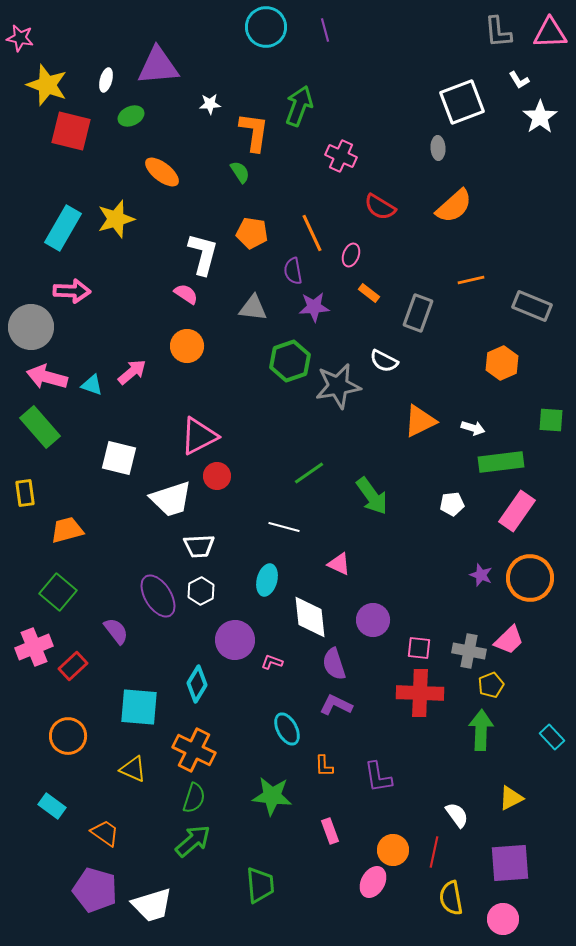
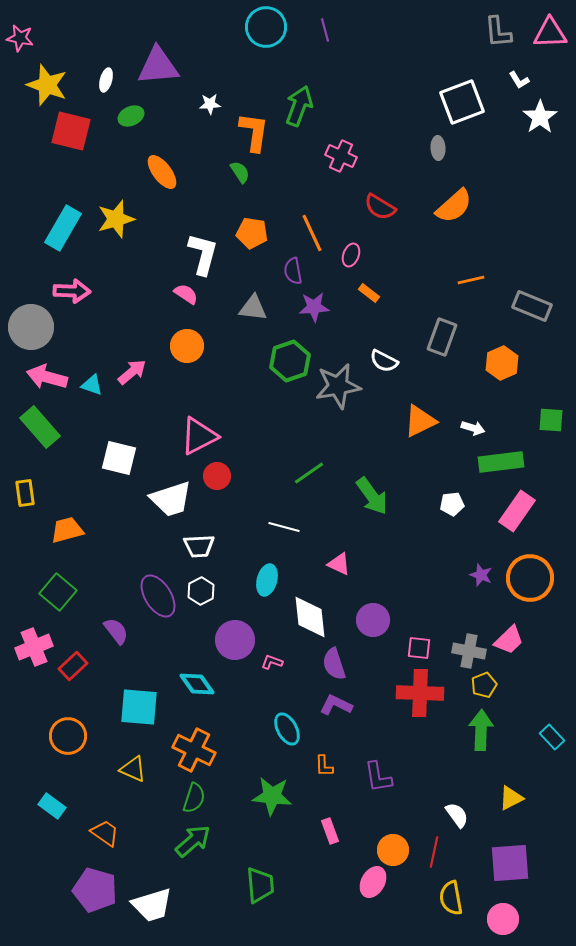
orange ellipse at (162, 172): rotated 15 degrees clockwise
gray rectangle at (418, 313): moved 24 px right, 24 px down
cyan diamond at (197, 684): rotated 66 degrees counterclockwise
yellow pentagon at (491, 685): moved 7 px left
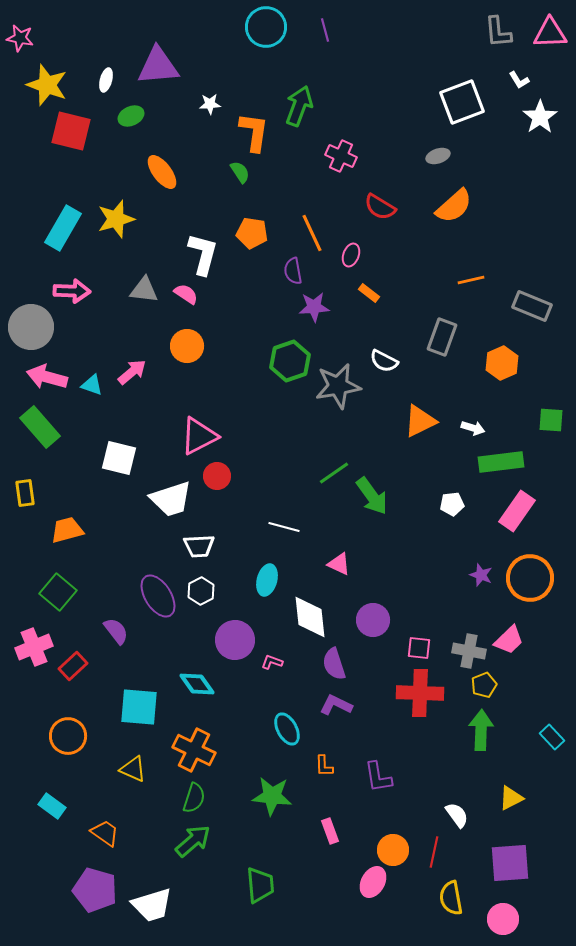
gray ellipse at (438, 148): moved 8 px down; rotated 75 degrees clockwise
gray triangle at (253, 308): moved 109 px left, 18 px up
green line at (309, 473): moved 25 px right
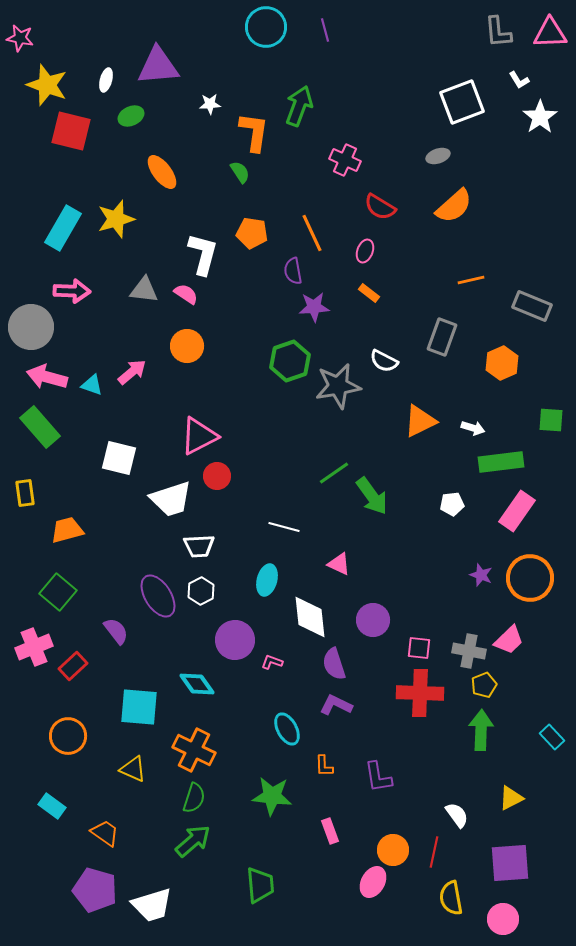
pink cross at (341, 156): moved 4 px right, 4 px down
pink ellipse at (351, 255): moved 14 px right, 4 px up
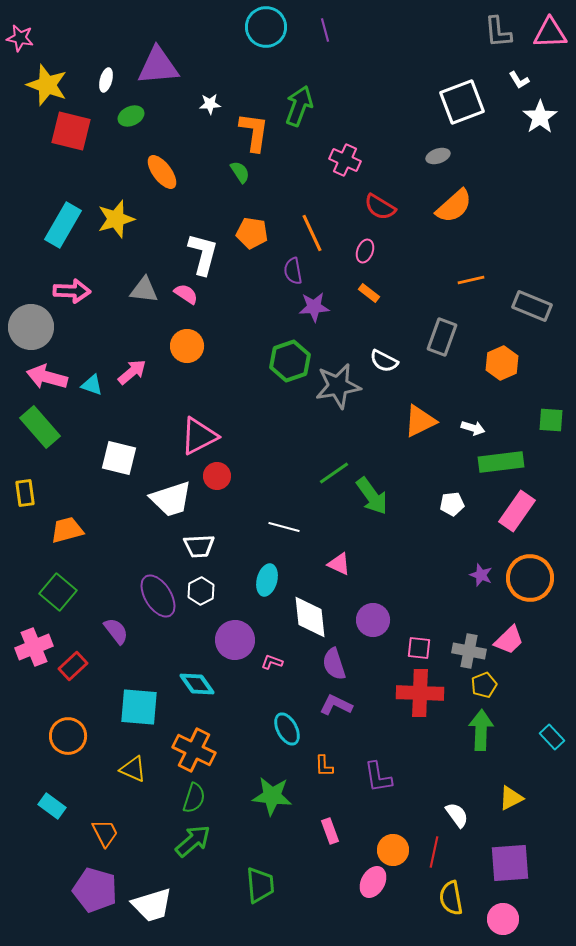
cyan rectangle at (63, 228): moved 3 px up
orange trapezoid at (105, 833): rotated 28 degrees clockwise
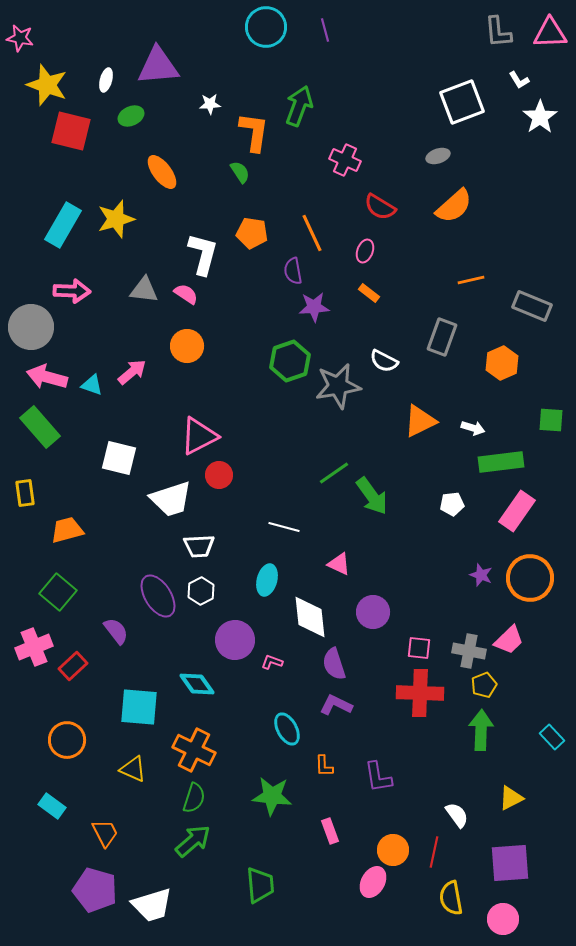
red circle at (217, 476): moved 2 px right, 1 px up
purple circle at (373, 620): moved 8 px up
orange circle at (68, 736): moved 1 px left, 4 px down
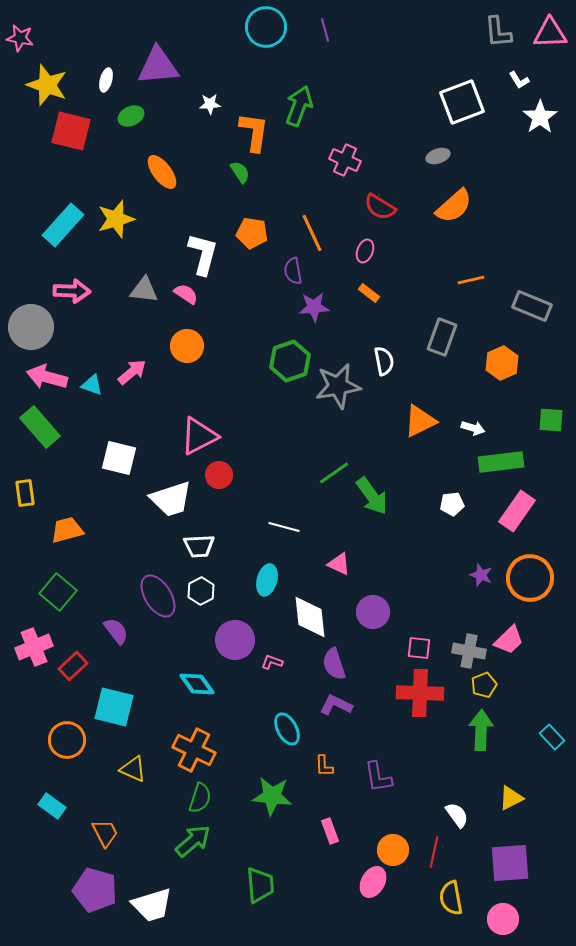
cyan rectangle at (63, 225): rotated 12 degrees clockwise
white semicircle at (384, 361): rotated 128 degrees counterclockwise
cyan square at (139, 707): moved 25 px left; rotated 9 degrees clockwise
green semicircle at (194, 798): moved 6 px right
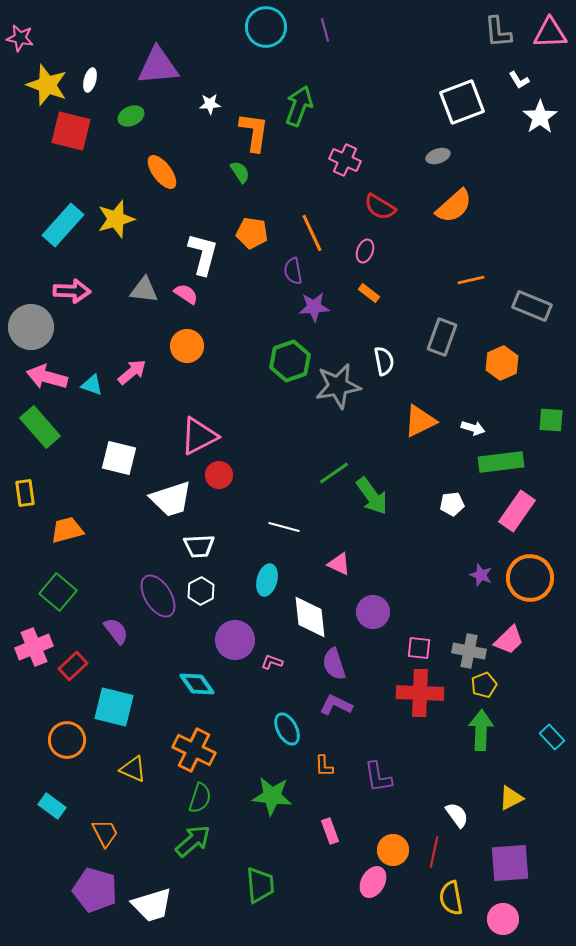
white ellipse at (106, 80): moved 16 px left
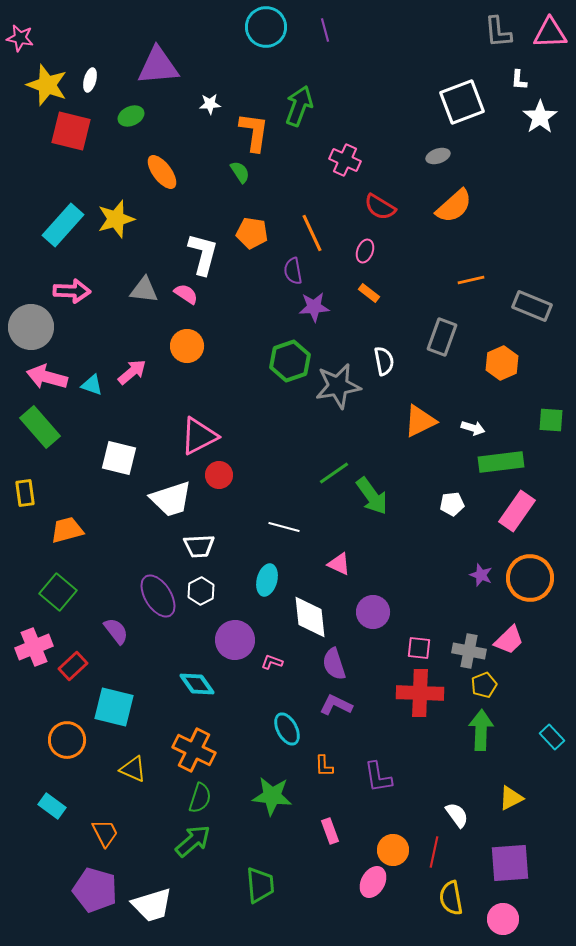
white L-shape at (519, 80): rotated 35 degrees clockwise
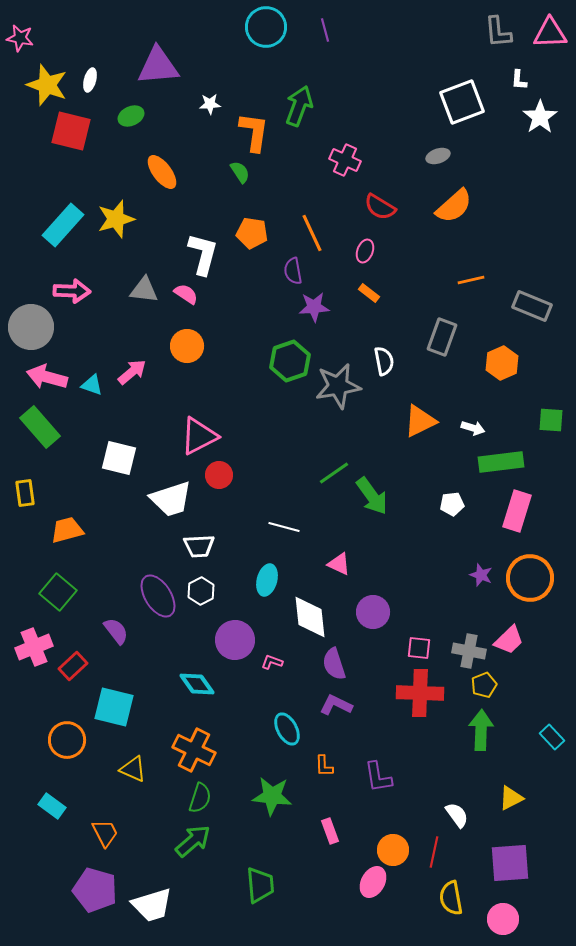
pink rectangle at (517, 511): rotated 18 degrees counterclockwise
